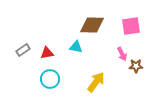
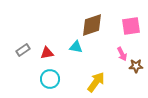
brown diamond: rotated 20 degrees counterclockwise
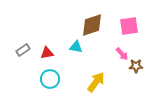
pink square: moved 2 px left
pink arrow: rotated 16 degrees counterclockwise
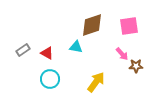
red triangle: rotated 40 degrees clockwise
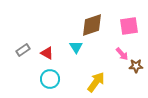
cyan triangle: rotated 48 degrees clockwise
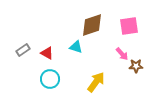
cyan triangle: rotated 40 degrees counterclockwise
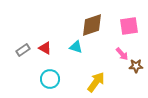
red triangle: moved 2 px left, 5 px up
